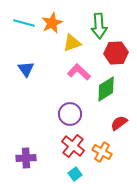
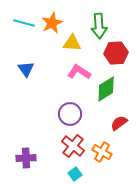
yellow triangle: rotated 24 degrees clockwise
pink L-shape: rotated 10 degrees counterclockwise
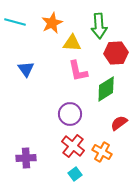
cyan line: moved 9 px left, 1 px up
pink L-shape: moved 1 px left, 1 px up; rotated 135 degrees counterclockwise
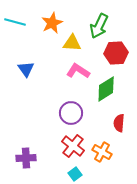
green arrow: rotated 30 degrees clockwise
pink L-shape: rotated 135 degrees clockwise
purple circle: moved 1 px right, 1 px up
red semicircle: rotated 48 degrees counterclockwise
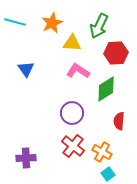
purple circle: moved 1 px right
red semicircle: moved 2 px up
cyan square: moved 33 px right
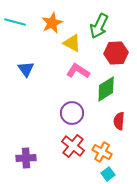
yellow triangle: rotated 24 degrees clockwise
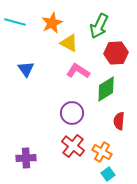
yellow triangle: moved 3 px left
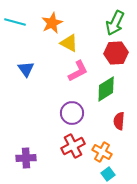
green arrow: moved 16 px right, 3 px up
pink L-shape: rotated 120 degrees clockwise
red cross: rotated 25 degrees clockwise
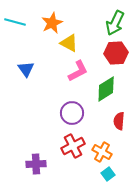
purple cross: moved 10 px right, 6 px down
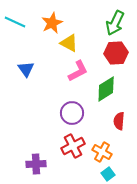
cyan line: rotated 10 degrees clockwise
